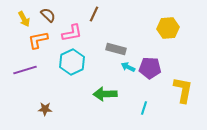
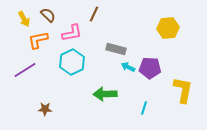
purple line: rotated 15 degrees counterclockwise
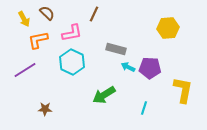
brown semicircle: moved 1 px left, 2 px up
cyan hexagon: rotated 10 degrees counterclockwise
green arrow: moved 1 px left, 1 px down; rotated 30 degrees counterclockwise
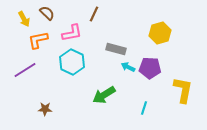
yellow hexagon: moved 8 px left, 5 px down; rotated 10 degrees counterclockwise
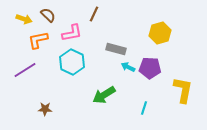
brown semicircle: moved 1 px right, 2 px down
yellow arrow: rotated 42 degrees counterclockwise
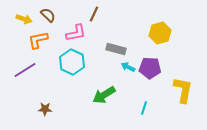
pink L-shape: moved 4 px right
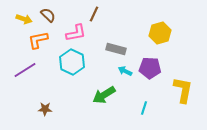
cyan arrow: moved 3 px left, 4 px down
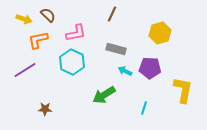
brown line: moved 18 px right
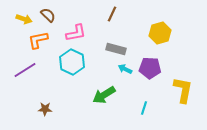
cyan arrow: moved 2 px up
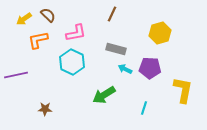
yellow arrow: rotated 126 degrees clockwise
purple line: moved 9 px left, 5 px down; rotated 20 degrees clockwise
